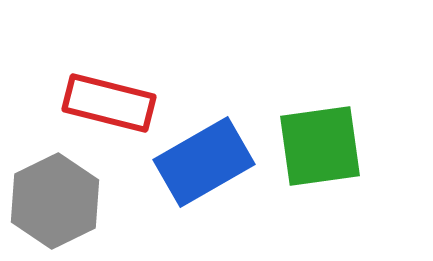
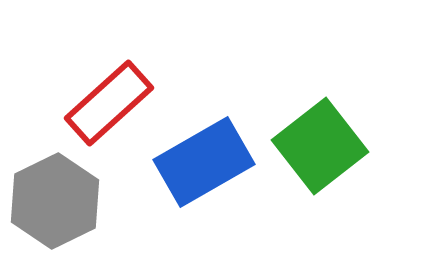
red rectangle: rotated 56 degrees counterclockwise
green square: rotated 30 degrees counterclockwise
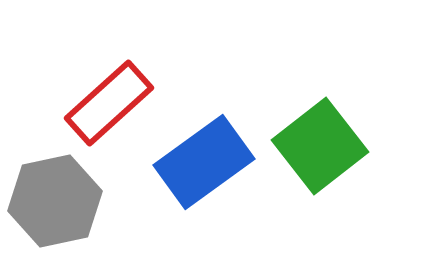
blue rectangle: rotated 6 degrees counterclockwise
gray hexagon: rotated 14 degrees clockwise
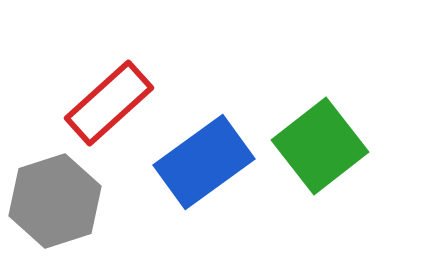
gray hexagon: rotated 6 degrees counterclockwise
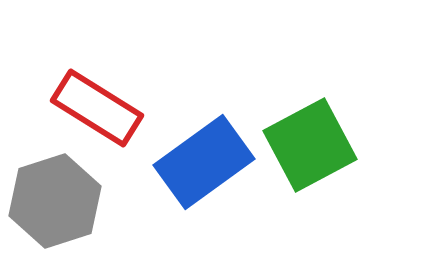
red rectangle: moved 12 px left, 5 px down; rotated 74 degrees clockwise
green square: moved 10 px left, 1 px up; rotated 10 degrees clockwise
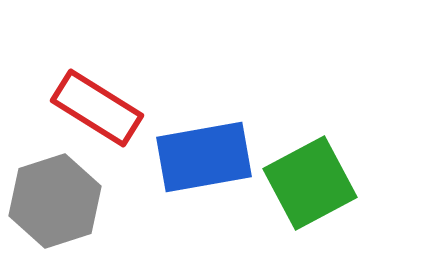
green square: moved 38 px down
blue rectangle: moved 5 px up; rotated 26 degrees clockwise
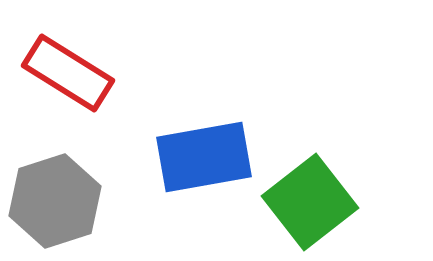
red rectangle: moved 29 px left, 35 px up
green square: moved 19 px down; rotated 10 degrees counterclockwise
